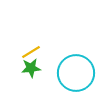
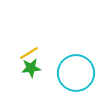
yellow line: moved 2 px left, 1 px down
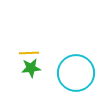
yellow line: rotated 30 degrees clockwise
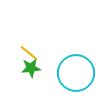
yellow line: rotated 42 degrees clockwise
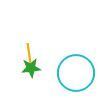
yellow line: rotated 42 degrees clockwise
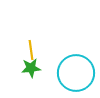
yellow line: moved 2 px right, 3 px up
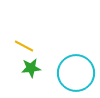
yellow line: moved 7 px left, 4 px up; rotated 54 degrees counterclockwise
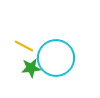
cyan circle: moved 20 px left, 15 px up
